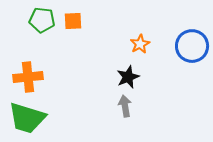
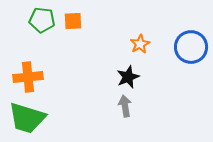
blue circle: moved 1 px left, 1 px down
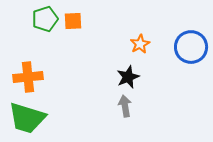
green pentagon: moved 3 px right, 1 px up; rotated 25 degrees counterclockwise
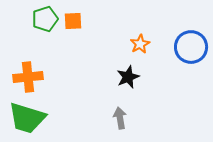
gray arrow: moved 5 px left, 12 px down
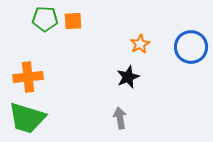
green pentagon: rotated 20 degrees clockwise
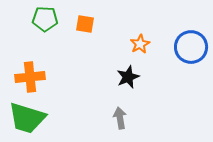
orange square: moved 12 px right, 3 px down; rotated 12 degrees clockwise
orange cross: moved 2 px right
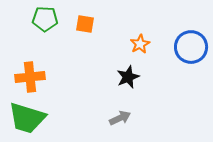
gray arrow: rotated 75 degrees clockwise
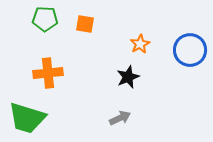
blue circle: moved 1 px left, 3 px down
orange cross: moved 18 px right, 4 px up
